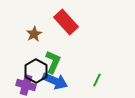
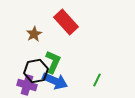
black hexagon: rotated 20 degrees clockwise
purple cross: moved 1 px right
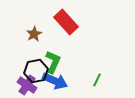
purple cross: rotated 18 degrees clockwise
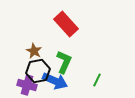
red rectangle: moved 2 px down
brown star: moved 17 px down; rotated 14 degrees counterclockwise
green L-shape: moved 11 px right
black hexagon: moved 2 px right
purple cross: rotated 18 degrees counterclockwise
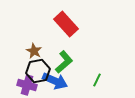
green L-shape: rotated 25 degrees clockwise
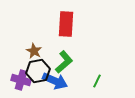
red rectangle: rotated 45 degrees clockwise
green line: moved 1 px down
purple cross: moved 6 px left, 5 px up
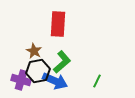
red rectangle: moved 8 px left
green L-shape: moved 2 px left
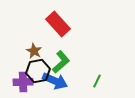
red rectangle: rotated 45 degrees counterclockwise
green L-shape: moved 1 px left
purple cross: moved 2 px right, 2 px down; rotated 18 degrees counterclockwise
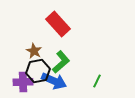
blue arrow: moved 1 px left
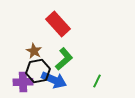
green L-shape: moved 3 px right, 3 px up
blue arrow: moved 1 px up
